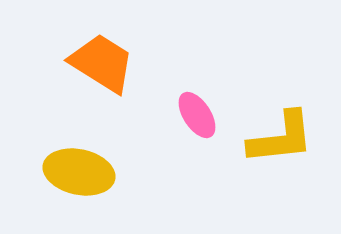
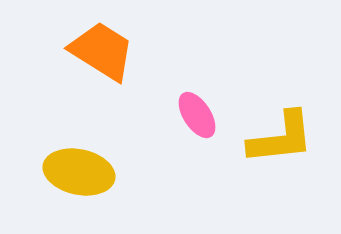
orange trapezoid: moved 12 px up
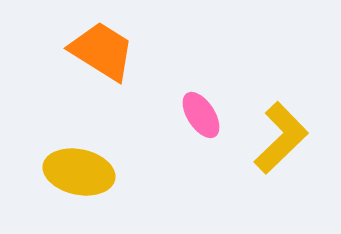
pink ellipse: moved 4 px right
yellow L-shape: rotated 38 degrees counterclockwise
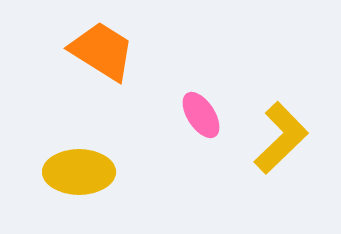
yellow ellipse: rotated 12 degrees counterclockwise
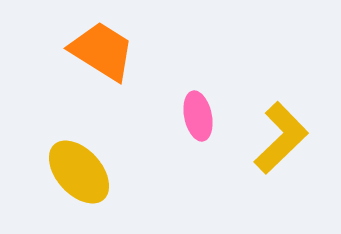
pink ellipse: moved 3 px left, 1 px down; rotated 21 degrees clockwise
yellow ellipse: rotated 48 degrees clockwise
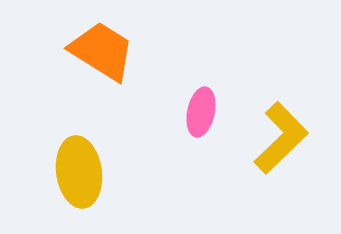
pink ellipse: moved 3 px right, 4 px up; rotated 24 degrees clockwise
yellow ellipse: rotated 34 degrees clockwise
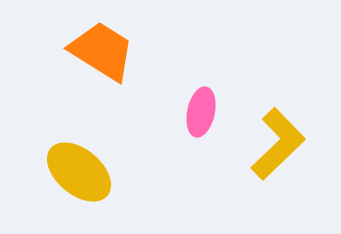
yellow L-shape: moved 3 px left, 6 px down
yellow ellipse: rotated 42 degrees counterclockwise
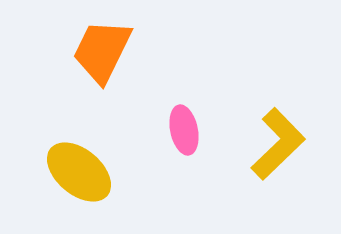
orange trapezoid: rotated 96 degrees counterclockwise
pink ellipse: moved 17 px left, 18 px down; rotated 24 degrees counterclockwise
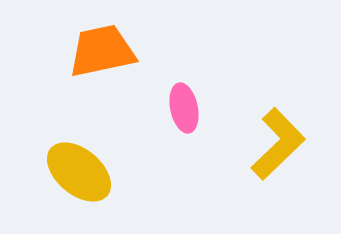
orange trapezoid: rotated 52 degrees clockwise
pink ellipse: moved 22 px up
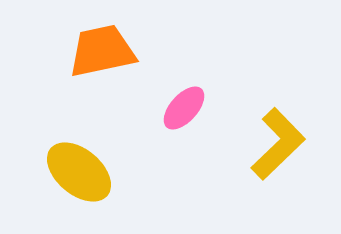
pink ellipse: rotated 54 degrees clockwise
